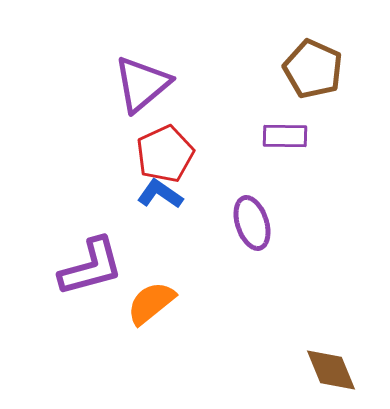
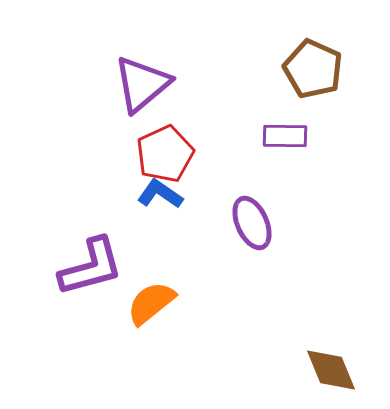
purple ellipse: rotated 6 degrees counterclockwise
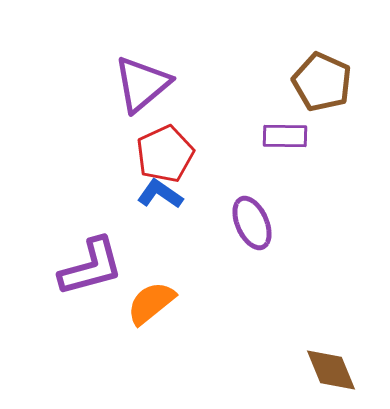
brown pentagon: moved 9 px right, 13 px down
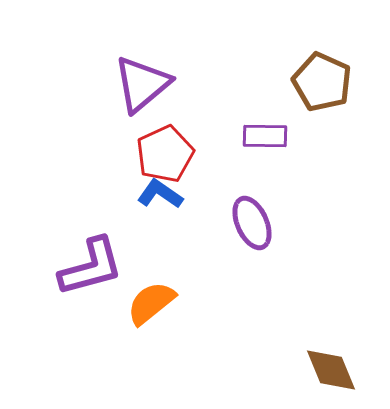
purple rectangle: moved 20 px left
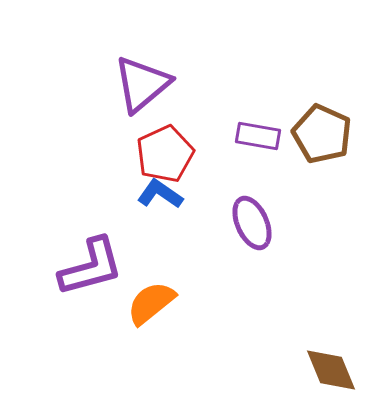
brown pentagon: moved 52 px down
purple rectangle: moved 7 px left; rotated 9 degrees clockwise
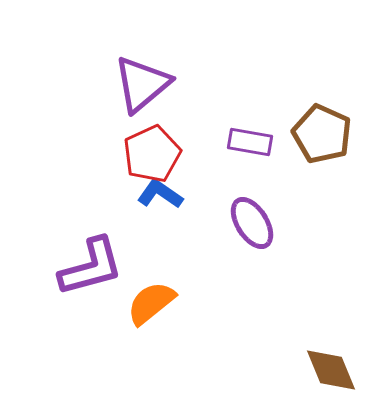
purple rectangle: moved 8 px left, 6 px down
red pentagon: moved 13 px left
purple ellipse: rotated 8 degrees counterclockwise
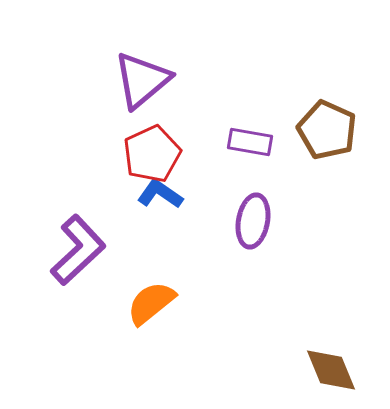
purple triangle: moved 4 px up
brown pentagon: moved 5 px right, 4 px up
purple ellipse: moved 1 px right, 2 px up; rotated 42 degrees clockwise
purple L-shape: moved 13 px left, 17 px up; rotated 28 degrees counterclockwise
